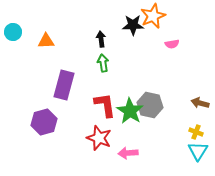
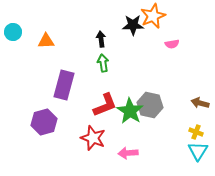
red L-shape: rotated 76 degrees clockwise
red star: moved 6 px left
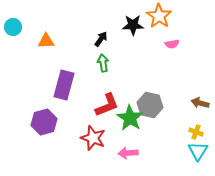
orange star: moved 6 px right; rotated 15 degrees counterclockwise
cyan circle: moved 5 px up
black arrow: rotated 42 degrees clockwise
red L-shape: moved 2 px right
green star: moved 7 px down
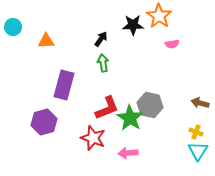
red L-shape: moved 3 px down
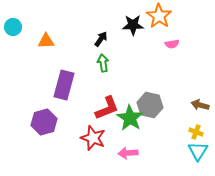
brown arrow: moved 2 px down
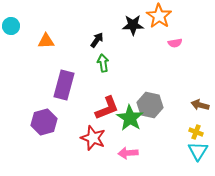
cyan circle: moved 2 px left, 1 px up
black arrow: moved 4 px left, 1 px down
pink semicircle: moved 3 px right, 1 px up
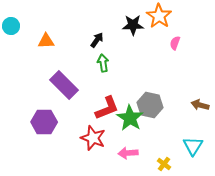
pink semicircle: rotated 120 degrees clockwise
purple rectangle: rotated 60 degrees counterclockwise
purple hexagon: rotated 15 degrees clockwise
yellow cross: moved 32 px left, 32 px down; rotated 16 degrees clockwise
cyan triangle: moved 5 px left, 5 px up
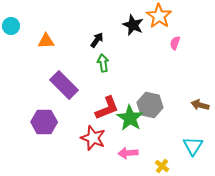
black star: rotated 25 degrees clockwise
yellow cross: moved 2 px left, 2 px down
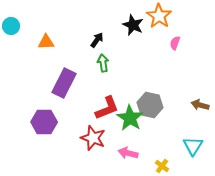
orange triangle: moved 1 px down
purple rectangle: moved 2 px up; rotated 72 degrees clockwise
pink arrow: rotated 18 degrees clockwise
